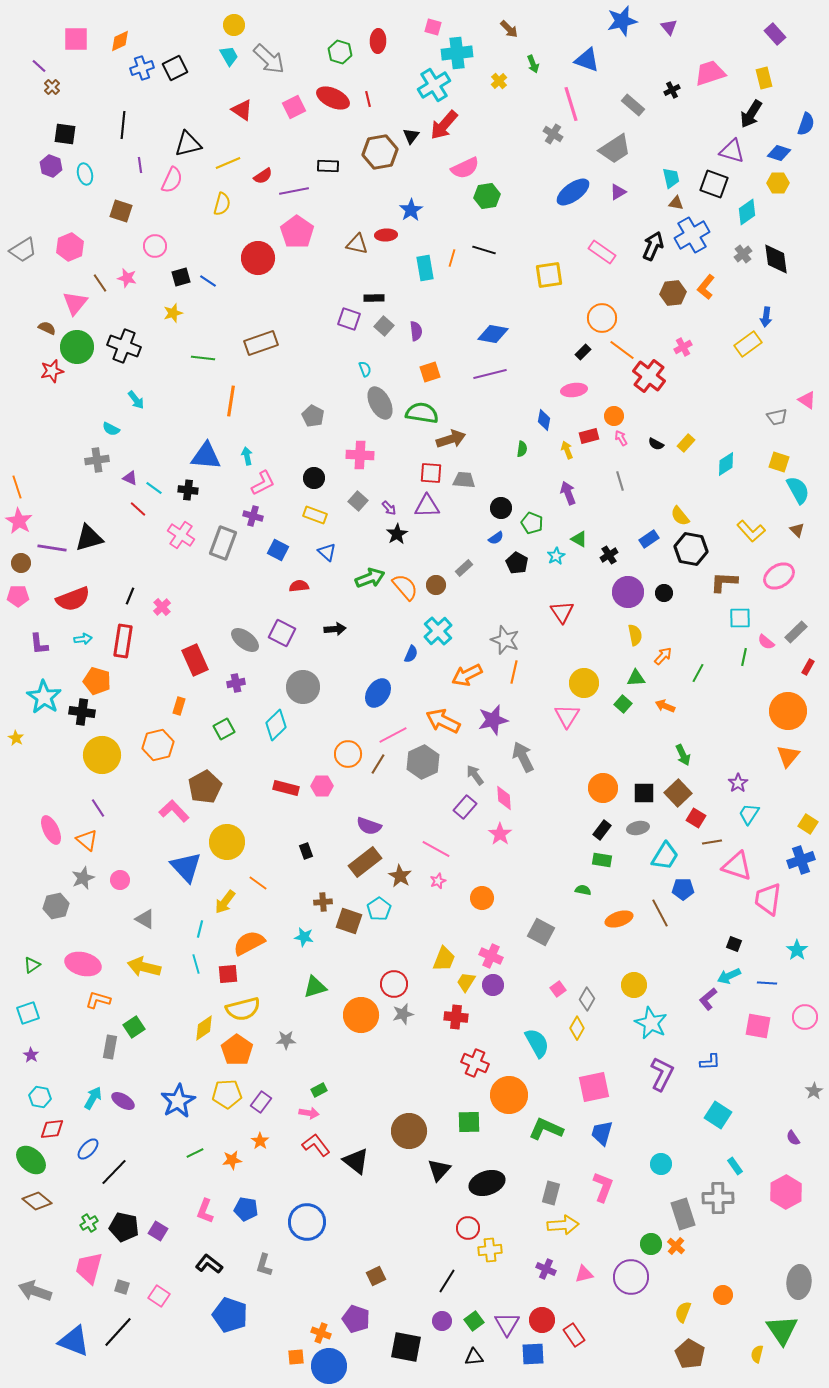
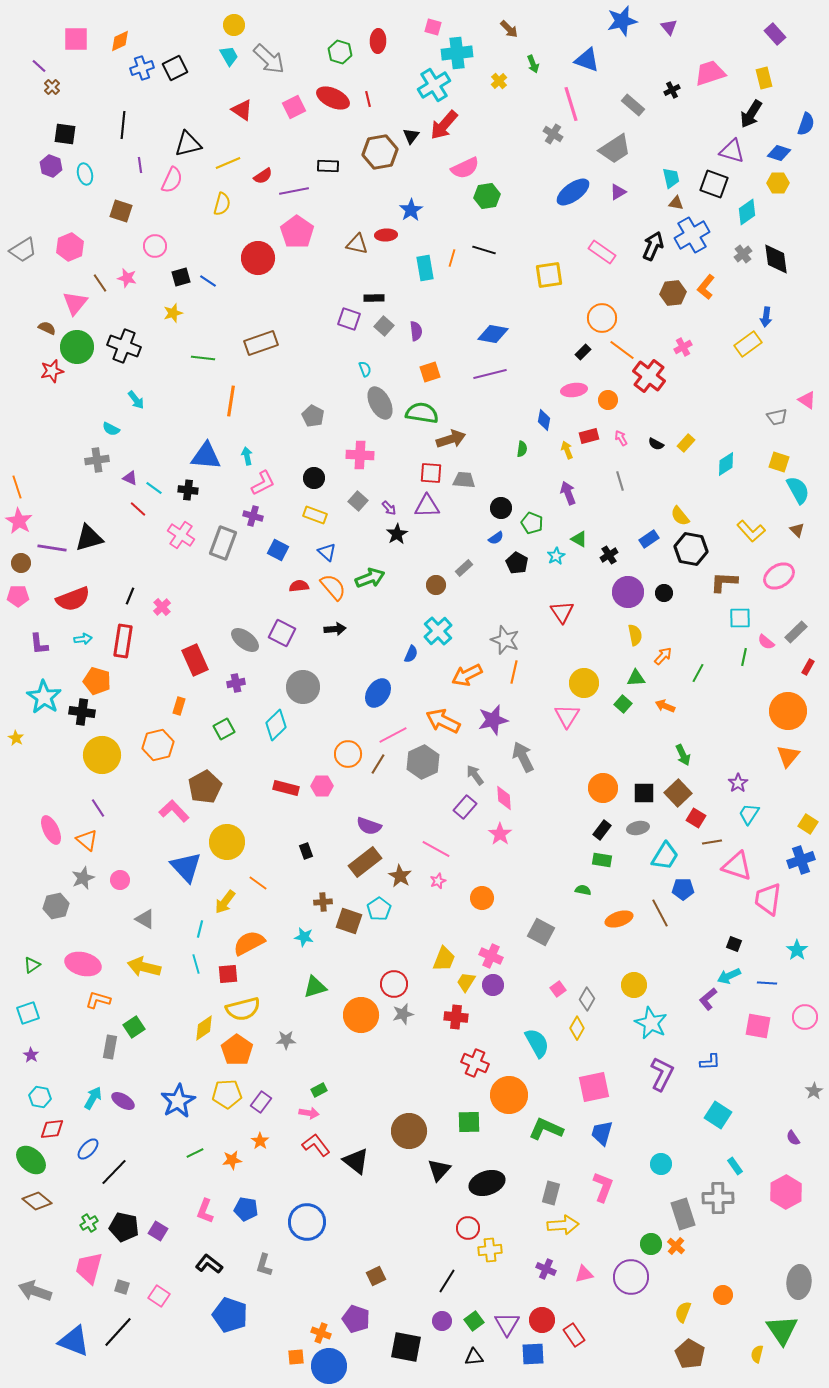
orange circle at (614, 416): moved 6 px left, 16 px up
orange semicircle at (405, 587): moved 72 px left
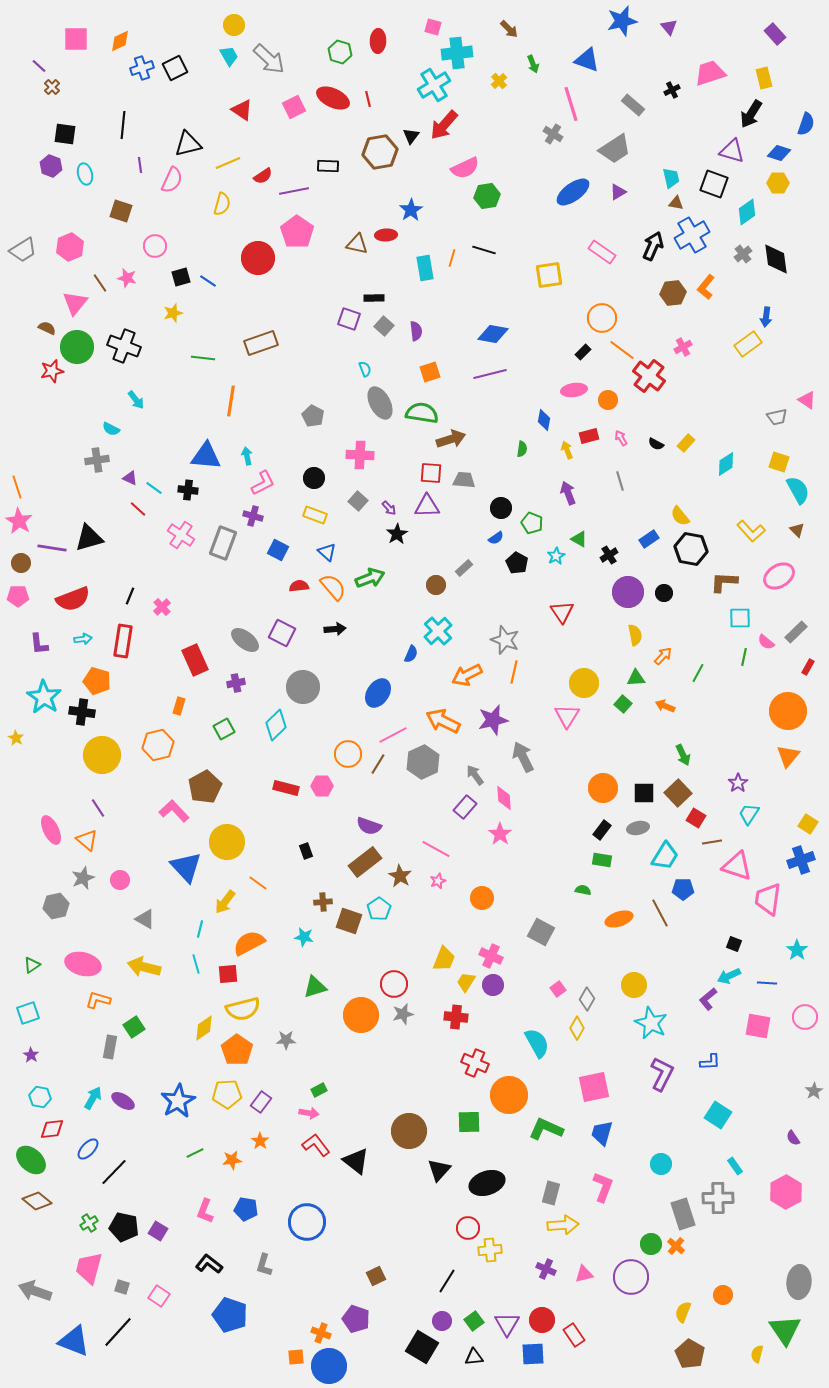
green triangle at (782, 1330): moved 3 px right
black square at (406, 1347): moved 16 px right; rotated 20 degrees clockwise
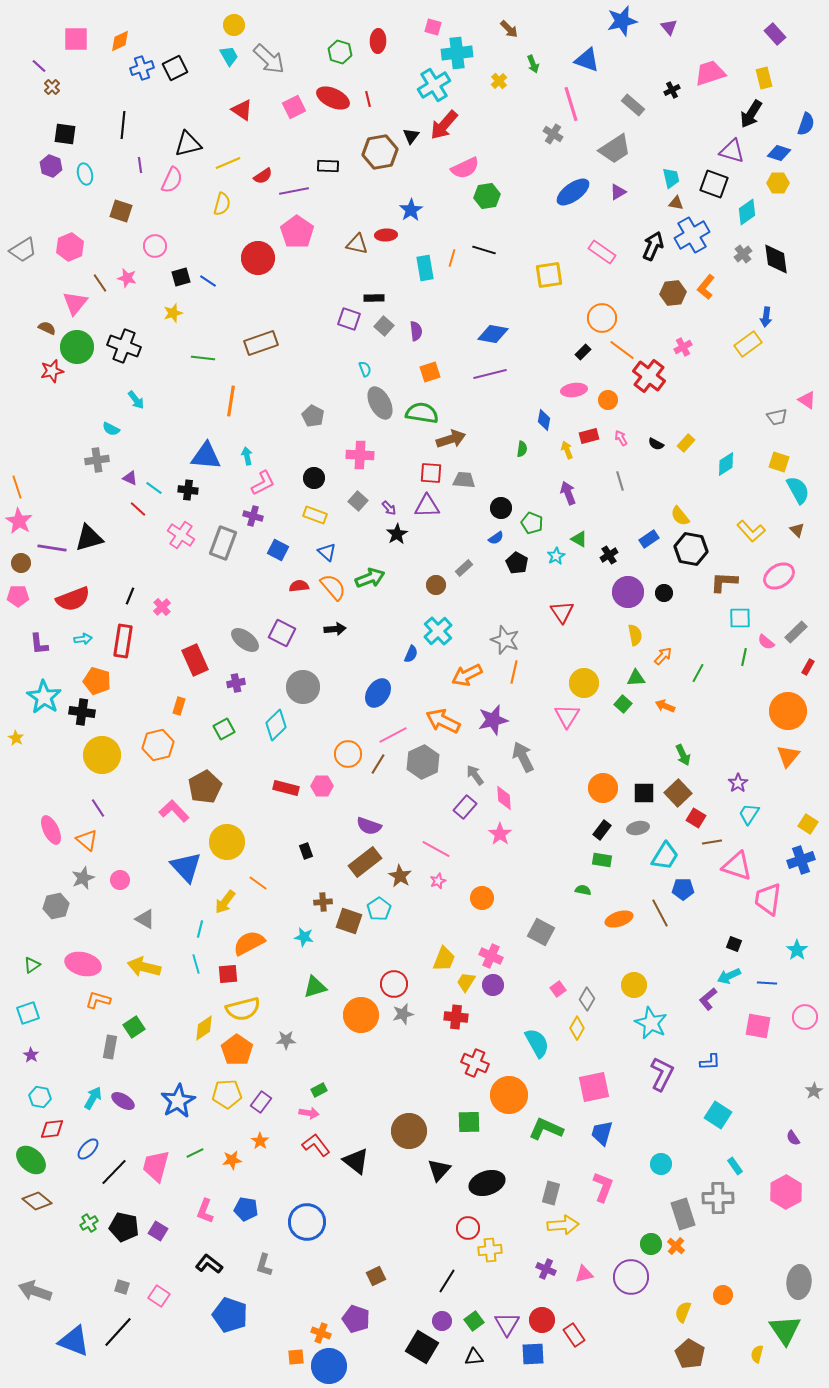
pink trapezoid at (89, 1268): moved 67 px right, 102 px up
